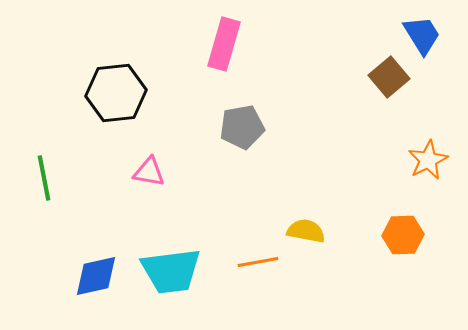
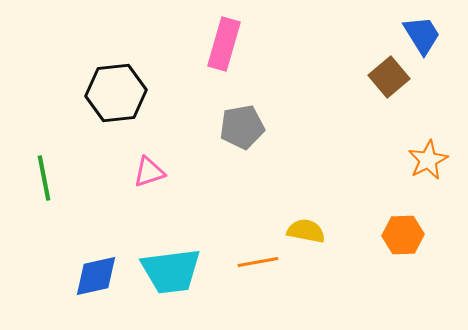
pink triangle: rotated 28 degrees counterclockwise
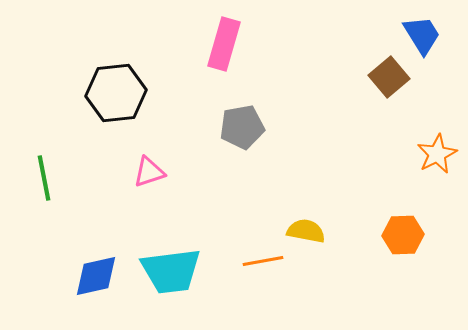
orange star: moved 9 px right, 6 px up
orange line: moved 5 px right, 1 px up
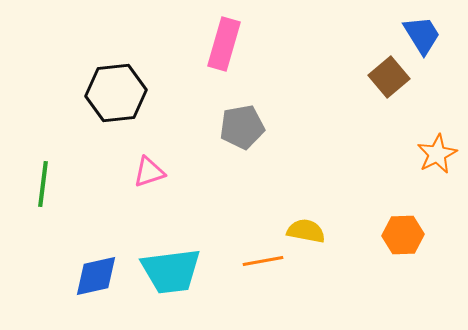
green line: moved 1 px left, 6 px down; rotated 18 degrees clockwise
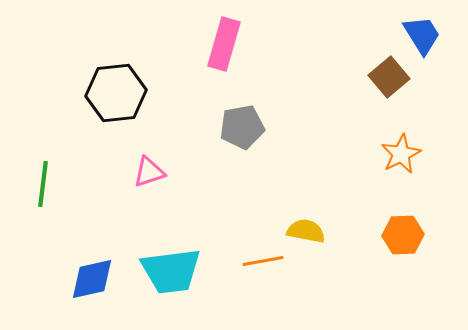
orange star: moved 36 px left
blue diamond: moved 4 px left, 3 px down
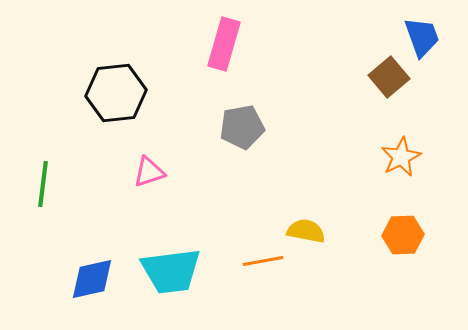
blue trapezoid: moved 2 px down; rotated 12 degrees clockwise
orange star: moved 3 px down
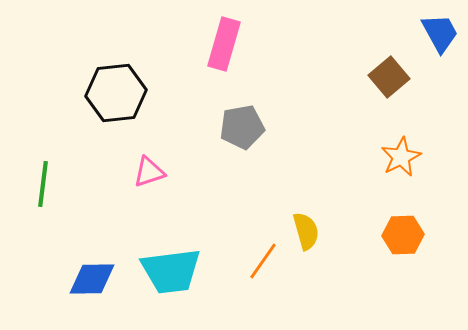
blue trapezoid: moved 18 px right, 4 px up; rotated 9 degrees counterclockwise
yellow semicircle: rotated 63 degrees clockwise
orange line: rotated 45 degrees counterclockwise
blue diamond: rotated 12 degrees clockwise
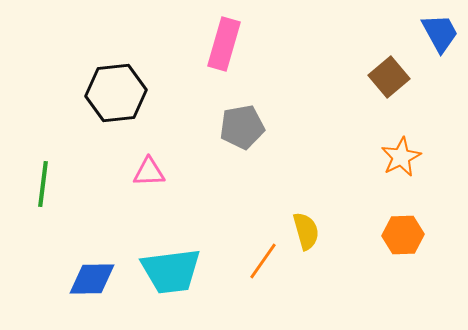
pink triangle: rotated 16 degrees clockwise
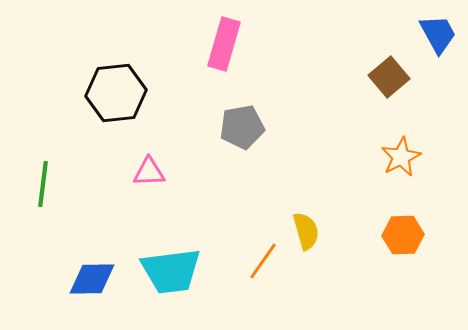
blue trapezoid: moved 2 px left, 1 px down
